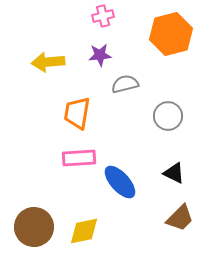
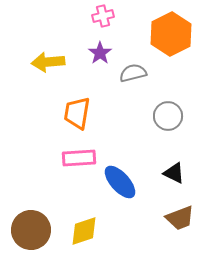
orange hexagon: rotated 12 degrees counterclockwise
purple star: moved 2 px up; rotated 30 degrees counterclockwise
gray semicircle: moved 8 px right, 11 px up
brown trapezoid: rotated 24 degrees clockwise
brown circle: moved 3 px left, 3 px down
yellow diamond: rotated 8 degrees counterclockwise
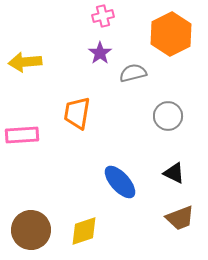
yellow arrow: moved 23 px left
pink rectangle: moved 57 px left, 23 px up
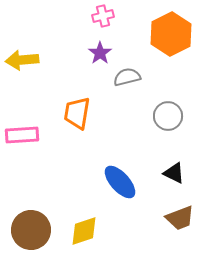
yellow arrow: moved 3 px left, 2 px up
gray semicircle: moved 6 px left, 4 px down
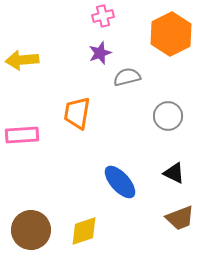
purple star: rotated 15 degrees clockwise
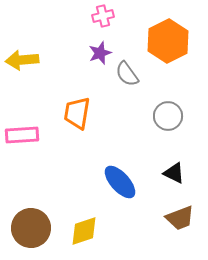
orange hexagon: moved 3 px left, 7 px down
gray semicircle: moved 3 px up; rotated 112 degrees counterclockwise
brown circle: moved 2 px up
